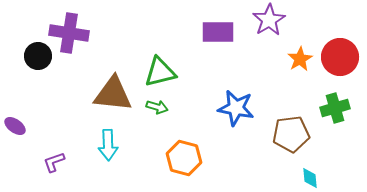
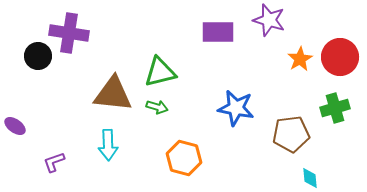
purple star: rotated 24 degrees counterclockwise
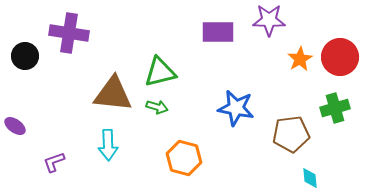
purple star: rotated 16 degrees counterclockwise
black circle: moved 13 px left
